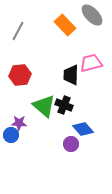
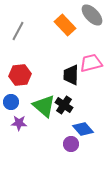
black cross: rotated 12 degrees clockwise
blue circle: moved 33 px up
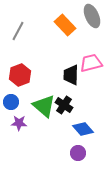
gray ellipse: moved 1 px down; rotated 20 degrees clockwise
red hexagon: rotated 15 degrees counterclockwise
purple circle: moved 7 px right, 9 px down
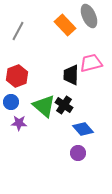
gray ellipse: moved 3 px left
red hexagon: moved 3 px left, 1 px down
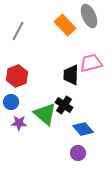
green triangle: moved 1 px right, 8 px down
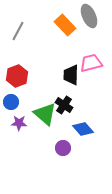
purple circle: moved 15 px left, 5 px up
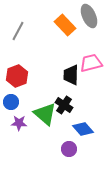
purple circle: moved 6 px right, 1 px down
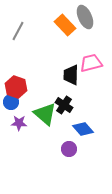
gray ellipse: moved 4 px left, 1 px down
red hexagon: moved 1 px left, 11 px down; rotated 20 degrees counterclockwise
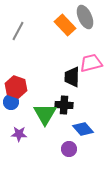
black trapezoid: moved 1 px right, 2 px down
black cross: rotated 30 degrees counterclockwise
green triangle: rotated 20 degrees clockwise
purple star: moved 11 px down
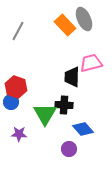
gray ellipse: moved 1 px left, 2 px down
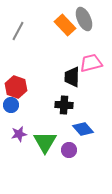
blue circle: moved 3 px down
green triangle: moved 28 px down
purple star: rotated 14 degrees counterclockwise
purple circle: moved 1 px down
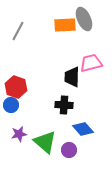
orange rectangle: rotated 50 degrees counterclockwise
green triangle: rotated 20 degrees counterclockwise
